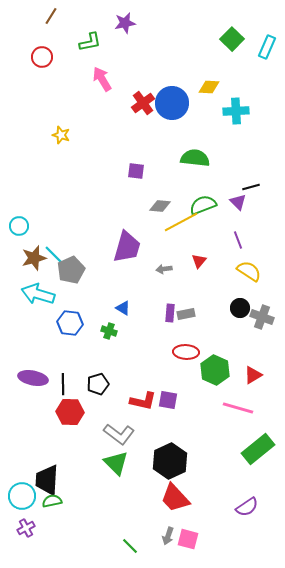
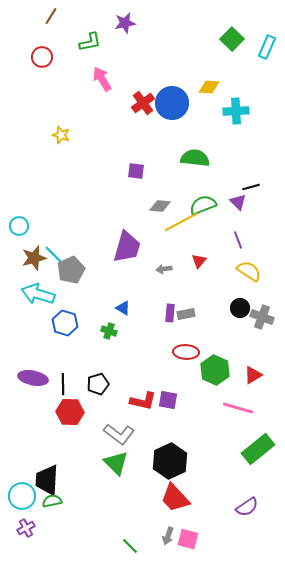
blue hexagon at (70, 323): moved 5 px left; rotated 10 degrees clockwise
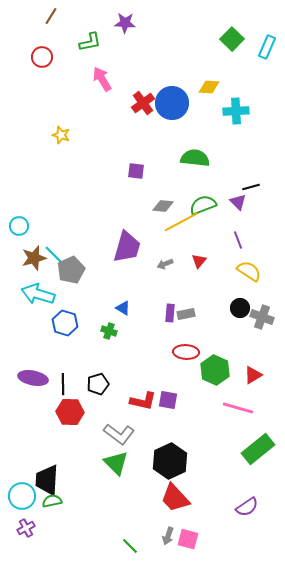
purple star at (125, 23): rotated 15 degrees clockwise
gray diamond at (160, 206): moved 3 px right
gray arrow at (164, 269): moved 1 px right, 5 px up; rotated 14 degrees counterclockwise
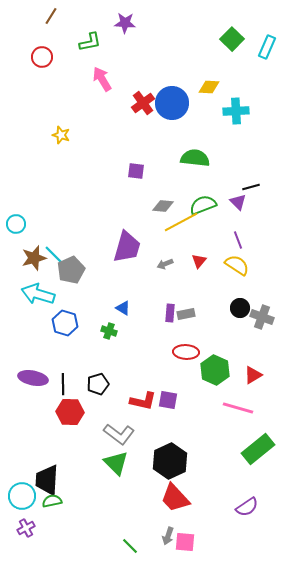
cyan circle at (19, 226): moved 3 px left, 2 px up
yellow semicircle at (249, 271): moved 12 px left, 6 px up
pink square at (188, 539): moved 3 px left, 3 px down; rotated 10 degrees counterclockwise
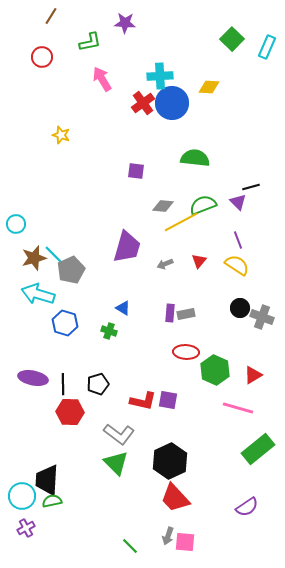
cyan cross at (236, 111): moved 76 px left, 35 px up
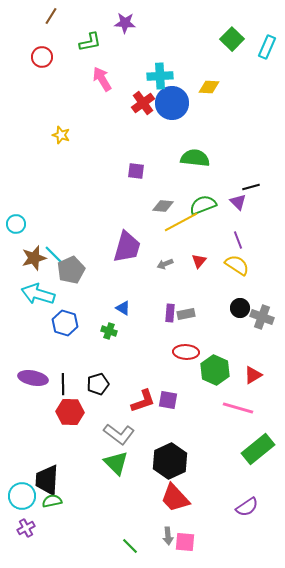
red L-shape at (143, 401): rotated 32 degrees counterclockwise
gray arrow at (168, 536): rotated 24 degrees counterclockwise
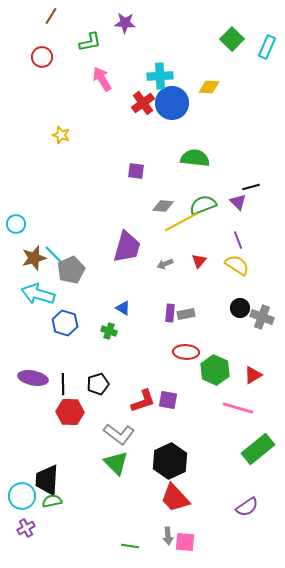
green line at (130, 546): rotated 36 degrees counterclockwise
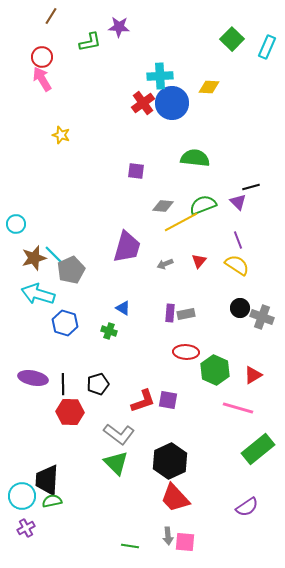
purple star at (125, 23): moved 6 px left, 4 px down
pink arrow at (102, 79): moved 60 px left
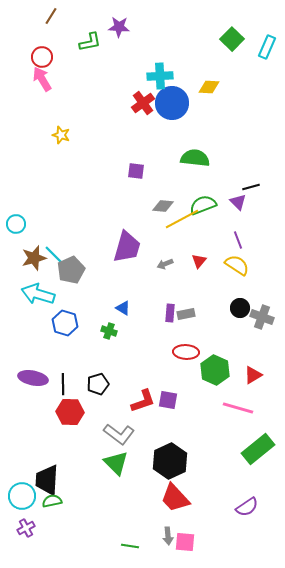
yellow line at (181, 222): moved 1 px right, 3 px up
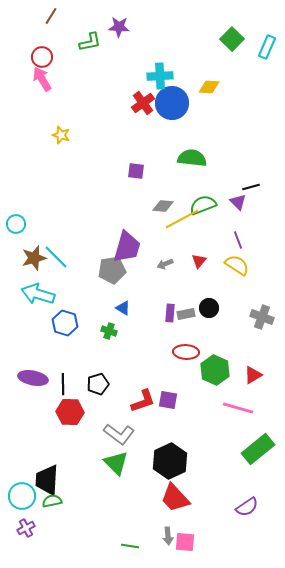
green semicircle at (195, 158): moved 3 px left
gray pentagon at (71, 270): moved 41 px right; rotated 16 degrees clockwise
black circle at (240, 308): moved 31 px left
